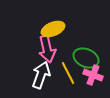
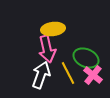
yellow ellipse: rotated 15 degrees clockwise
pink cross: rotated 18 degrees clockwise
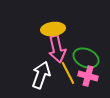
pink arrow: moved 10 px right
pink cross: moved 5 px left, 1 px down; rotated 24 degrees counterclockwise
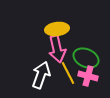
yellow ellipse: moved 4 px right
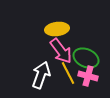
pink arrow: moved 4 px right, 2 px down; rotated 24 degrees counterclockwise
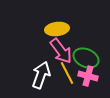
yellow line: moved 1 px left
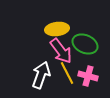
green ellipse: moved 1 px left, 14 px up
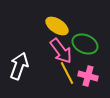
yellow ellipse: moved 3 px up; rotated 40 degrees clockwise
white arrow: moved 22 px left, 9 px up
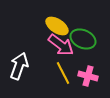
green ellipse: moved 2 px left, 5 px up
pink arrow: moved 6 px up; rotated 16 degrees counterclockwise
yellow line: moved 4 px left
